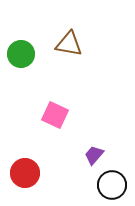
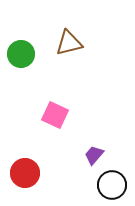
brown triangle: moved 1 px up; rotated 24 degrees counterclockwise
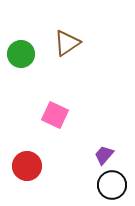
brown triangle: moved 2 px left; rotated 20 degrees counterclockwise
purple trapezoid: moved 10 px right
red circle: moved 2 px right, 7 px up
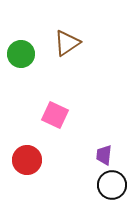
purple trapezoid: rotated 35 degrees counterclockwise
red circle: moved 6 px up
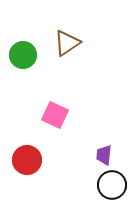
green circle: moved 2 px right, 1 px down
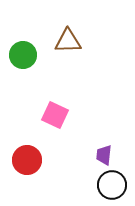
brown triangle: moved 1 px right, 2 px up; rotated 32 degrees clockwise
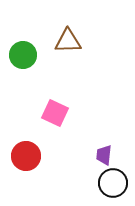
pink square: moved 2 px up
red circle: moved 1 px left, 4 px up
black circle: moved 1 px right, 2 px up
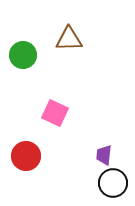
brown triangle: moved 1 px right, 2 px up
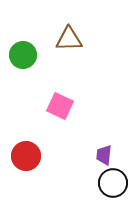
pink square: moved 5 px right, 7 px up
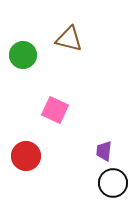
brown triangle: rotated 16 degrees clockwise
pink square: moved 5 px left, 4 px down
purple trapezoid: moved 4 px up
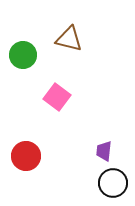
pink square: moved 2 px right, 13 px up; rotated 12 degrees clockwise
